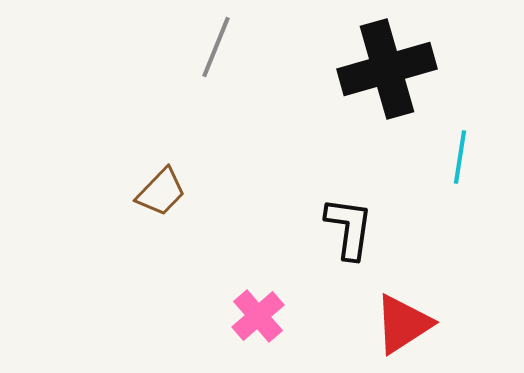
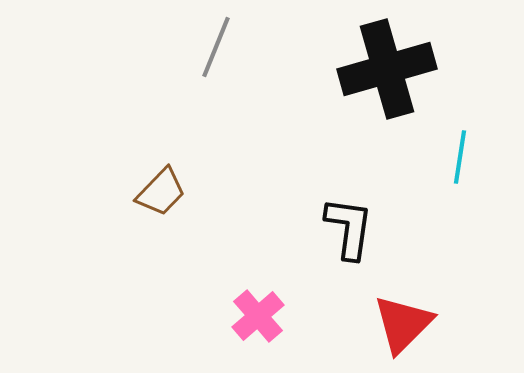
red triangle: rotated 12 degrees counterclockwise
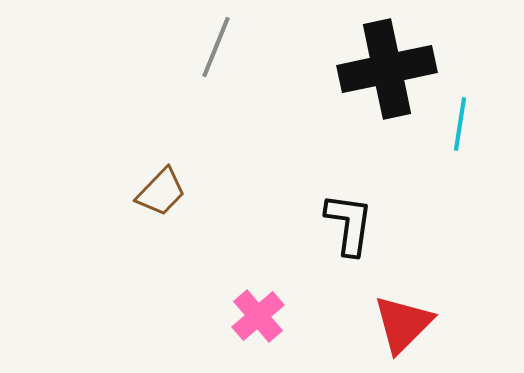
black cross: rotated 4 degrees clockwise
cyan line: moved 33 px up
black L-shape: moved 4 px up
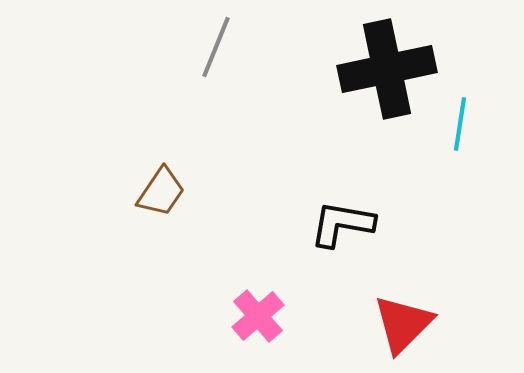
brown trapezoid: rotated 10 degrees counterclockwise
black L-shape: moved 7 px left; rotated 88 degrees counterclockwise
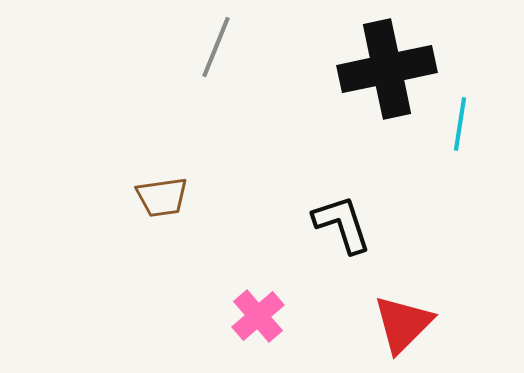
brown trapezoid: moved 1 px right, 5 px down; rotated 48 degrees clockwise
black L-shape: rotated 62 degrees clockwise
